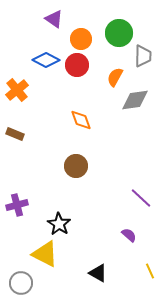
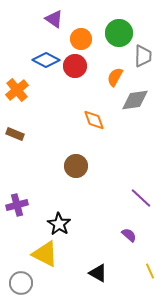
red circle: moved 2 px left, 1 px down
orange diamond: moved 13 px right
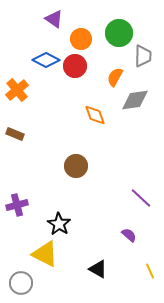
orange diamond: moved 1 px right, 5 px up
black triangle: moved 4 px up
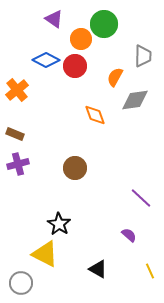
green circle: moved 15 px left, 9 px up
brown circle: moved 1 px left, 2 px down
purple cross: moved 1 px right, 41 px up
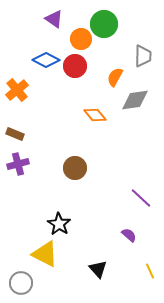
orange diamond: rotated 20 degrees counterclockwise
black triangle: rotated 18 degrees clockwise
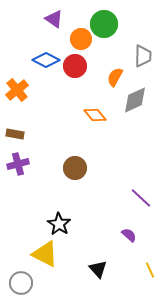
gray diamond: rotated 16 degrees counterclockwise
brown rectangle: rotated 12 degrees counterclockwise
yellow line: moved 1 px up
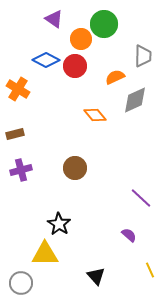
orange semicircle: rotated 36 degrees clockwise
orange cross: moved 1 px right, 1 px up; rotated 20 degrees counterclockwise
brown rectangle: rotated 24 degrees counterclockwise
purple cross: moved 3 px right, 6 px down
yellow triangle: rotated 28 degrees counterclockwise
black triangle: moved 2 px left, 7 px down
